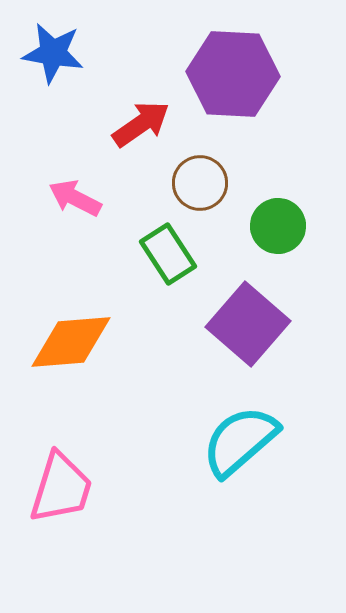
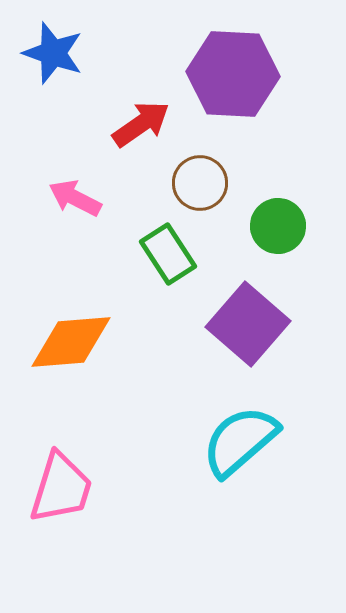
blue star: rotated 10 degrees clockwise
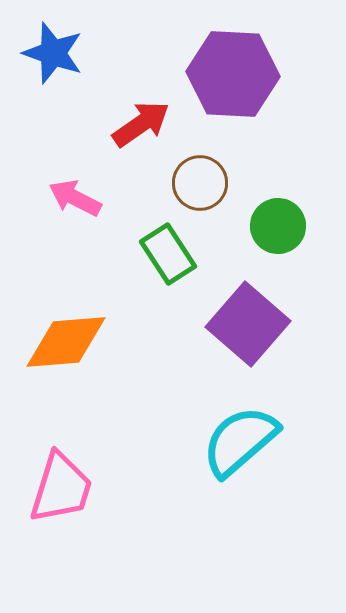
orange diamond: moved 5 px left
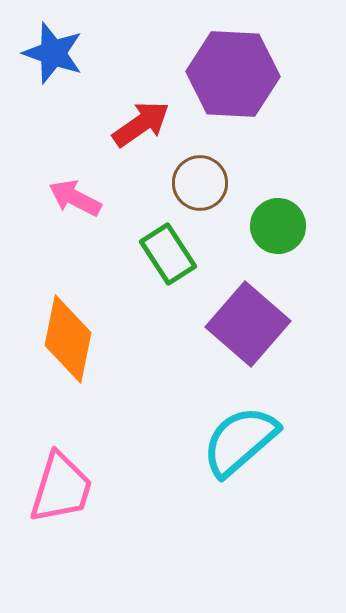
orange diamond: moved 2 px right, 3 px up; rotated 74 degrees counterclockwise
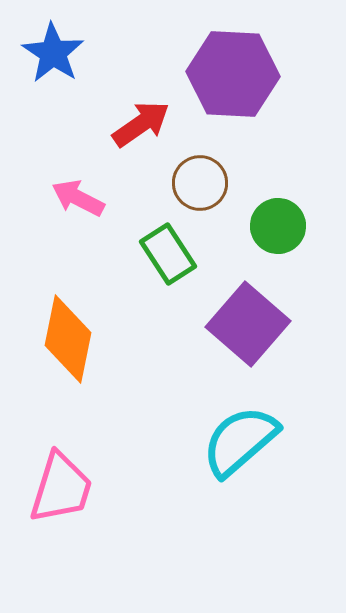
blue star: rotated 14 degrees clockwise
pink arrow: moved 3 px right
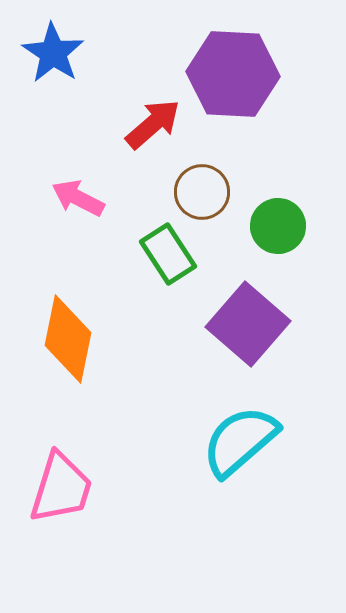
red arrow: moved 12 px right; rotated 6 degrees counterclockwise
brown circle: moved 2 px right, 9 px down
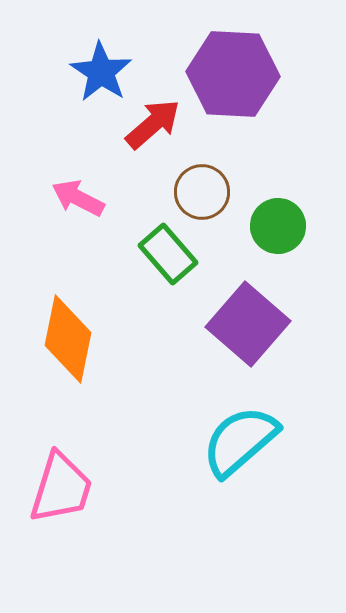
blue star: moved 48 px right, 19 px down
green rectangle: rotated 8 degrees counterclockwise
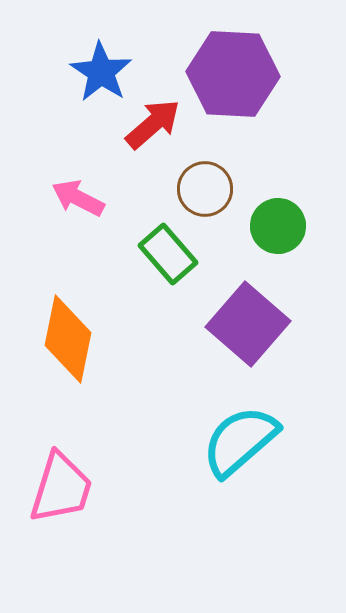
brown circle: moved 3 px right, 3 px up
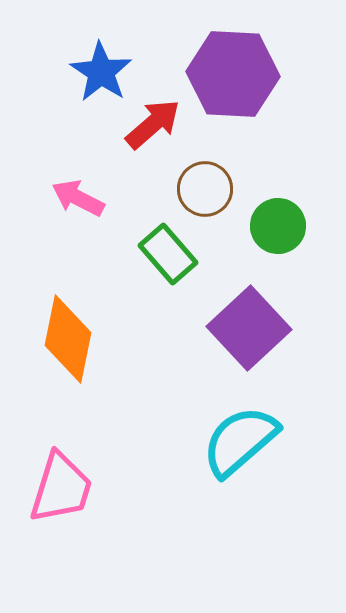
purple square: moved 1 px right, 4 px down; rotated 6 degrees clockwise
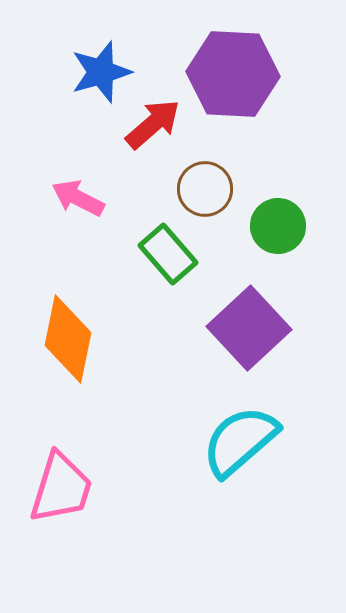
blue star: rotated 22 degrees clockwise
